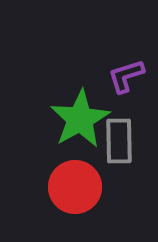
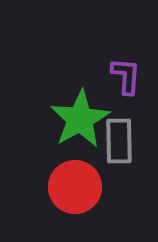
purple L-shape: rotated 111 degrees clockwise
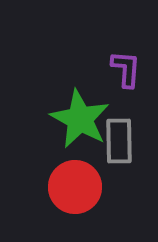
purple L-shape: moved 7 px up
green star: rotated 14 degrees counterclockwise
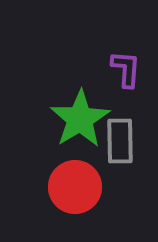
green star: rotated 12 degrees clockwise
gray rectangle: moved 1 px right
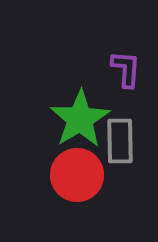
red circle: moved 2 px right, 12 px up
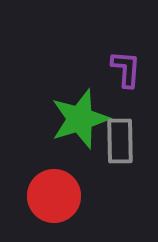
green star: rotated 14 degrees clockwise
red circle: moved 23 px left, 21 px down
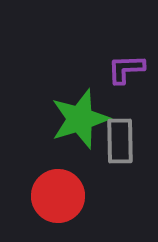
purple L-shape: rotated 96 degrees counterclockwise
red circle: moved 4 px right
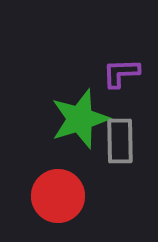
purple L-shape: moved 5 px left, 4 px down
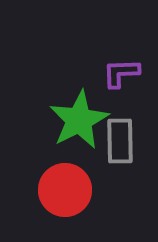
green star: moved 1 px left, 1 px down; rotated 10 degrees counterclockwise
red circle: moved 7 px right, 6 px up
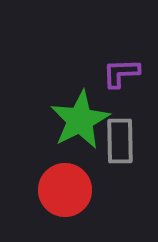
green star: moved 1 px right
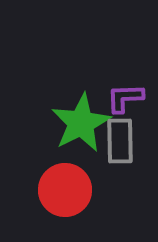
purple L-shape: moved 4 px right, 25 px down
green star: moved 1 px right, 3 px down
